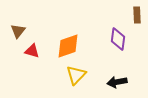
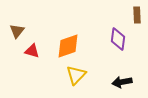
brown triangle: moved 1 px left
black arrow: moved 5 px right
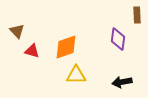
brown triangle: rotated 21 degrees counterclockwise
orange diamond: moved 2 px left, 1 px down
yellow triangle: rotated 45 degrees clockwise
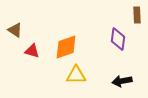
brown triangle: moved 2 px left, 1 px up; rotated 14 degrees counterclockwise
black arrow: moved 1 px up
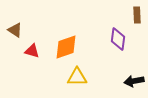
yellow triangle: moved 1 px right, 2 px down
black arrow: moved 12 px right
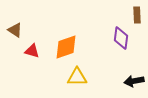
purple diamond: moved 3 px right, 1 px up
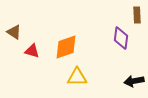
brown triangle: moved 1 px left, 2 px down
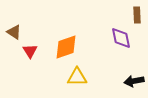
purple diamond: rotated 20 degrees counterclockwise
red triangle: moved 2 px left; rotated 42 degrees clockwise
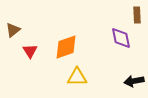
brown triangle: moved 1 px left, 2 px up; rotated 49 degrees clockwise
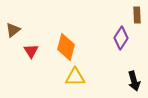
purple diamond: rotated 45 degrees clockwise
orange diamond: rotated 56 degrees counterclockwise
red triangle: moved 1 px right
yellow triangle: moved 2 px left
black arrow: rotated 96 degrees counterclockwise
